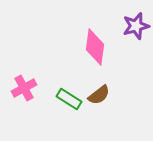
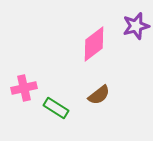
pink diamond: moved 1 px left, 3 px up; rotated 45 degrees clockwise
pink cross: rotated 15 degrees clockwise
green rectangle: moved 13 px left, 9 px down
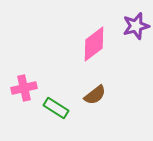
brown semicircle: moved 4 px left
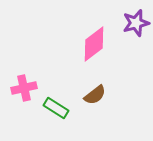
purple star: moved 3 px up
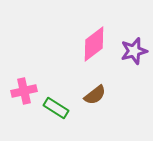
purple star: moved 2 px left, 28 px down
pink cross: moved 3 px down
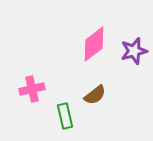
pink cross: moved 8 px right, 2 px up
green rectangle: moved 9 px right, 8 px down; rotated 45 degrees clockwise
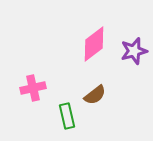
pink cross: moved 1 px right, 1 px up
green rectangle: moved 2 px right
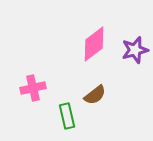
purple star: moved 1 px right, 1 px up
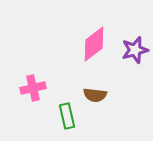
brown semicircle: rotated 45 degrees clockwise
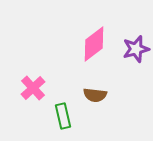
purple star: moved 1 px right, 1 px up
pink cross: rotated 30 degrees counterclockwise
green rectangle: moved 4 px left
